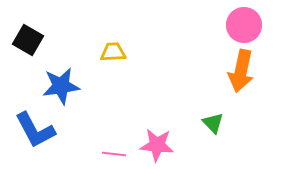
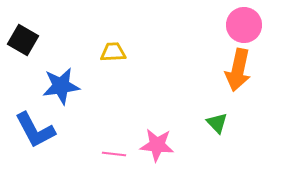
black square: moved 5 px left
orange arrow: moved 3 px left, 1 px up
green triangle: moved 4 px right
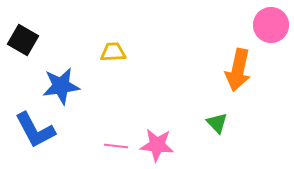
pink circle: moved 27 px right
pink line: moved 2 px right, 8 px up
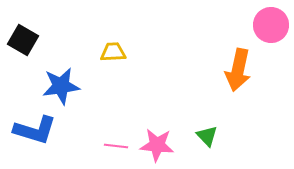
green triangle: moved 10 px left, 13 px down
blue L-shape: rotated 45 degrees counterclockwise
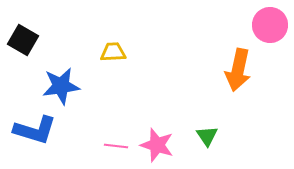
pink circle: moved 1 px left
green triangle: rotated 10 degrees clockwise
pink star: rotated 12 degrees clockwise
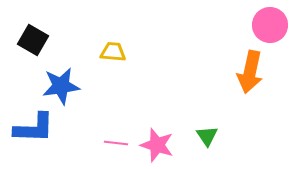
black square: moved 10 px right
yellow trapezoid: rotated 8 degrees clockwise
orange arrow: moved 12 px right, 2 px down
blue L-shape: moved 1 px left, 2 px up; rotated 15 degrees counterclockwise
pink line: moved 3 px up
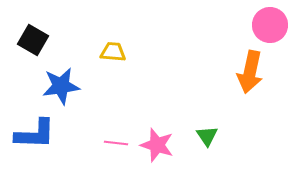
blue L-shape: moved 1 px right, 6 px down
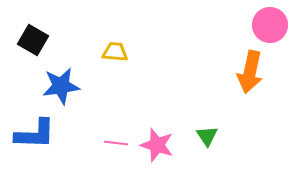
yellow trapezoid: moved 2 px right
